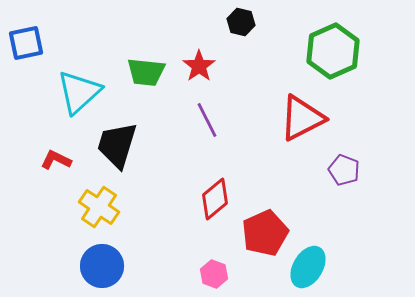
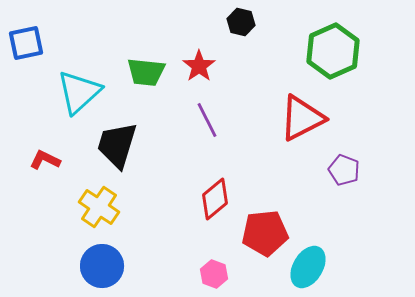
red L-shape: moved 11 px left
red pentagon: rotated 18 degrees clockwise
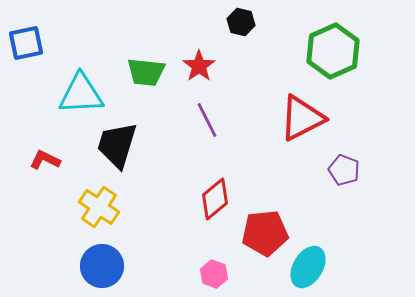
cyan triangle: moved 2 px right, 2 px down; rotated 39 degrees clockwise
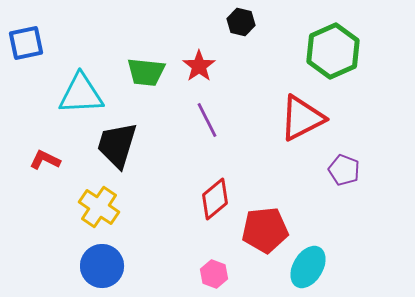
red pentagon: moved 3 px up
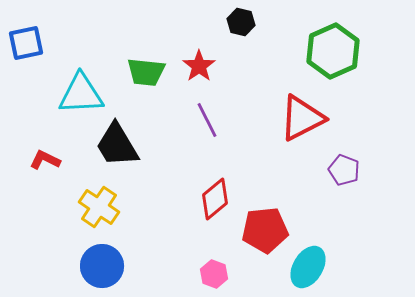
black trapezoid: rotated 48 degrees counterclockwise
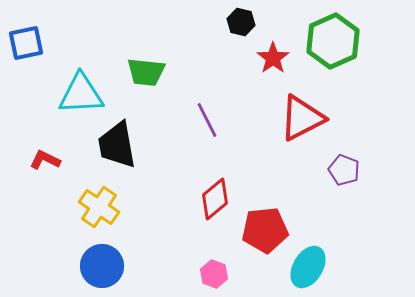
green hexagon: moved 10 px up
red star: moved 74 px right, 8 px up
black trapezoid: rotated 21 degrees clockwise
